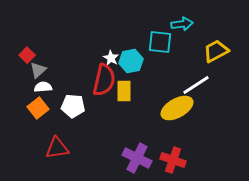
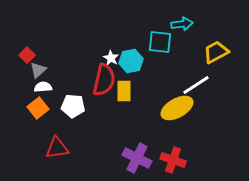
yellow trapezoid: moved 1 px down
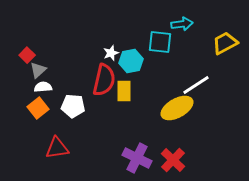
yellow trapezoid: moved 9 px right, 9 px up
white star: moved 5 px up; rotated 21 degrees clockwise
red cross: rotated 25 degrees clockwise
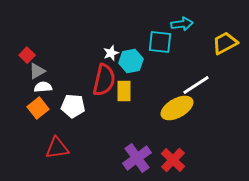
gray triangle: moved 1 px left, 1 px down; rotated 12 degrees clockwise
purple cross: rotated 28 degrees clockwise
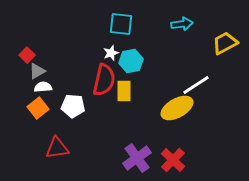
cyan square: moved 39 px left, 18 px up
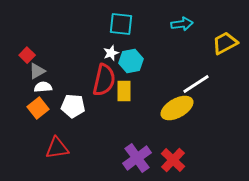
white line: moved 1 px up
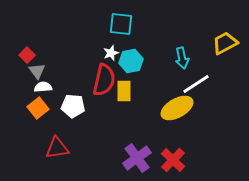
cyan arrow: moved 34 px down; rotated 85 degrees clockwise
gray triangle: rotated 36 degrees counterclockwise
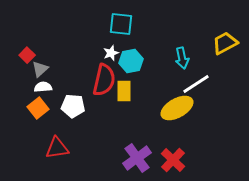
gray triangle: moved 3 px right, 2 px up; rotated 24 degrees clockwise
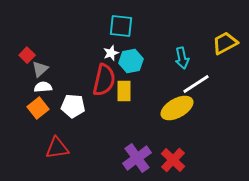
cyan square: moved 2 px down
